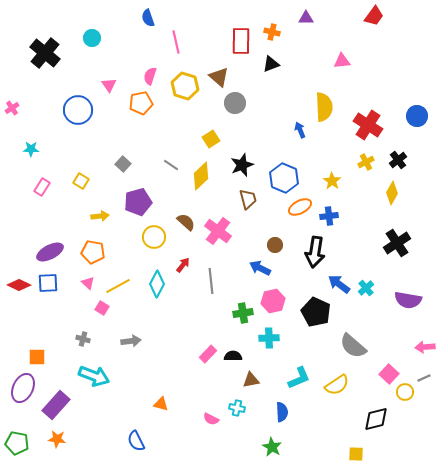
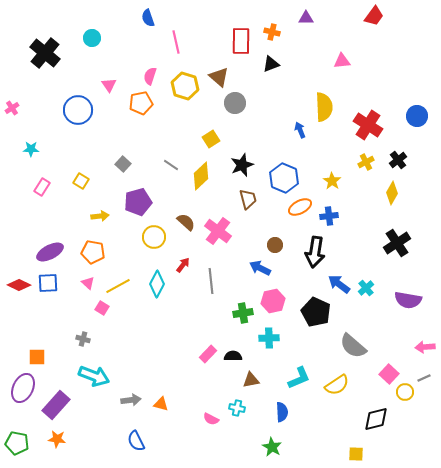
gray arrow at (131, 341): moved 59 px down
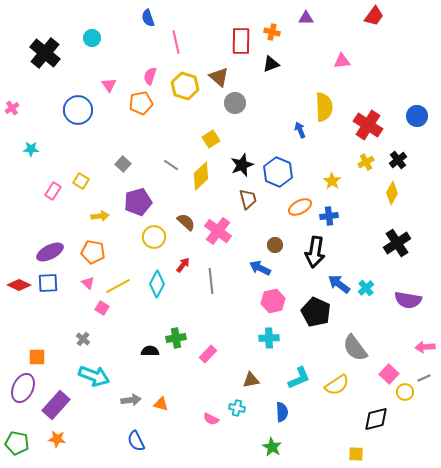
blue hexagon at (284, 178): moved 6 px left, 6 px up
pink rectangle at (42, 187): moved 11 px right, 4 px down
green cross at (243, 313): moved 67 px left, 25 px down
gray cross at (83, 339): rotated 24 degrees clockwise
gray semicircle at (353, 346): moved 2 px right, 2 px down; rotated 12 degrees clockwise
black semicircle at (233, 356): moved 83 px left, 5 px up
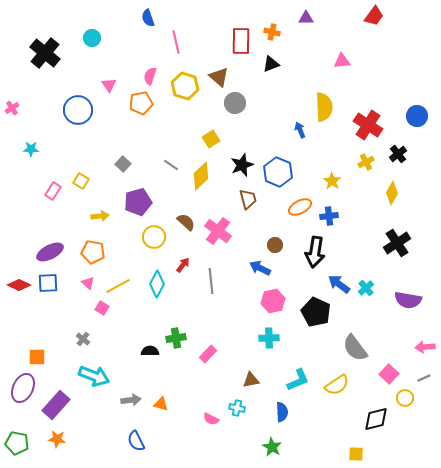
black cross at (398, 160): moved 6 px up
cyan L-shape at (299, 378): moved 1 px left, 2 px down
yellow circle at (405, 392): moved 6 px down
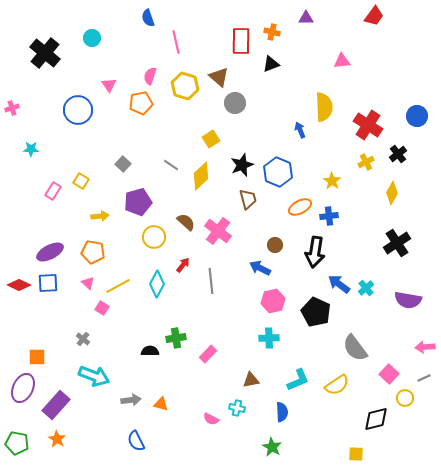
pink cross at (12, 108): rotated 16 degrees clockwise
orange star at (57, 439): rotated 24 degrees clockwise
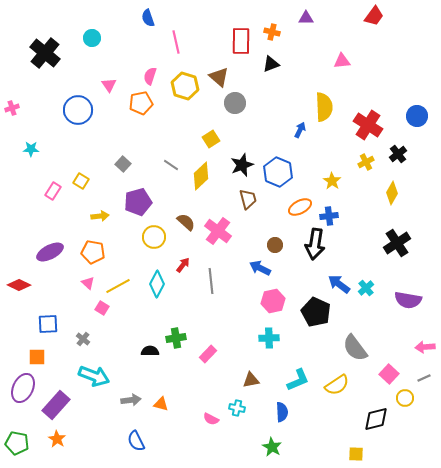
blue arrow at (300, 130): rotated 49 degrees clockwise
black arrow at (315, 252): moved 8 px up
blue square at (48, 283): moved 41 px down
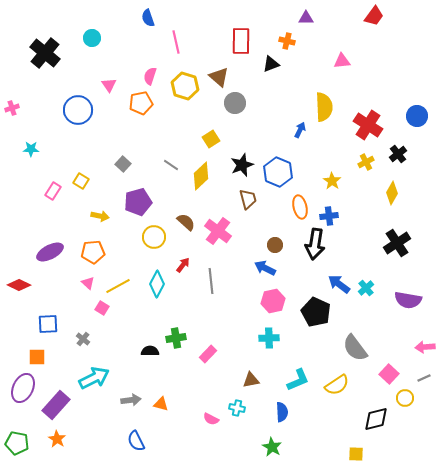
orange cross at (272, 32): moved 15 px right, 9 px down
orange ellipse at (300, 207): rotated 75 degrees counterclockwise
yellow arrow at (100, 216): rotated 18 degrees clockwise
orange pentagon at (93, 252): rotated 15 degrees counterclockwise
blue arrow at (260, 268): moved 5 px right
cyan arrow at (94, 376): moved 2 px down; rotated 48 degrees counterclockwise
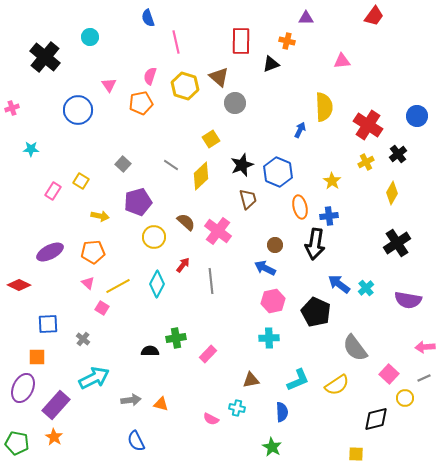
cyan circle at (92, 38): moved 2 px left, 1 px up
black cross at (45, 53): moved 4 px down
orange star at (57, 439): moved 3 px left, 2 px up
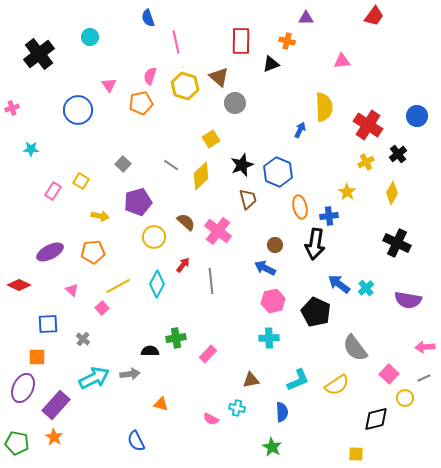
black cross at (45, 57): moved 6 px left, 3 px up; rotated 12 degrees clockwise
yellow star at (332, 181): moved 15 px right, 11 px down
black cross at (397, 243): rotated 32 degrees counterclockwise
pink triangle at (88, 283): moved 16 px left, 7 px down
pink square at (102, 308): rotated 16 degrees clockwise
gray arrow at (131, 400): moved 1 px left, 26 px up
